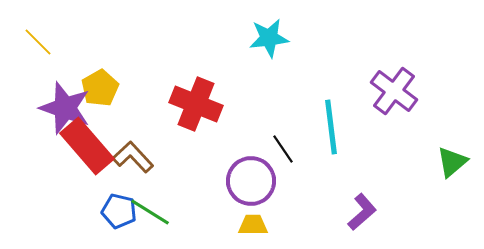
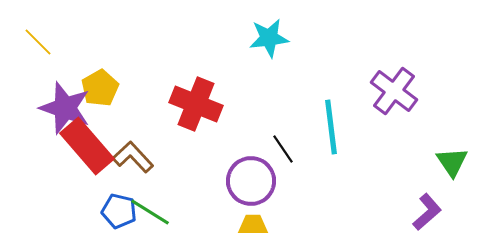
green triangle: rotated 24 degrees counterclockwise
purple L-shape: moved 65 px right
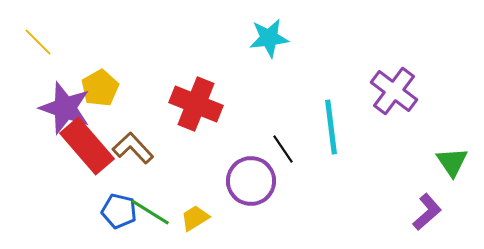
brown L-shape: moved 9 px up
yellow trapezoid: moved 58 px left, 7 px up; rotated 32 degrees counterclockwise
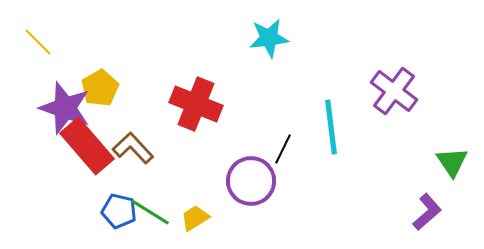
black line: rotated 60 degrees clockwise
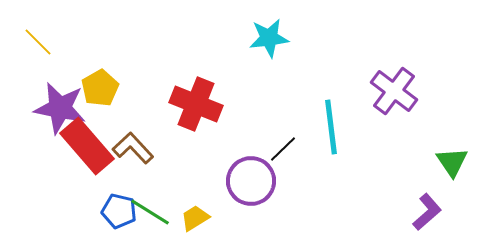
purple star: moved 5 px left; rotated 8 degrees counterclockwise
black line: rotated 20 degrees clockwise
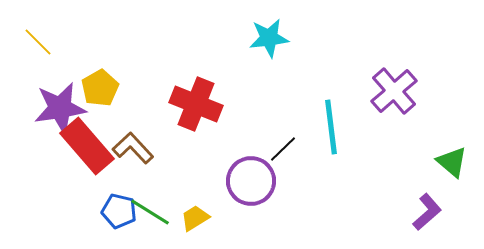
purple cross: rotated 12 degrees clockwise
purple star: rotated 20 degrees counterclockwise
green triangle: rotated 16 degrees counterclockwise
